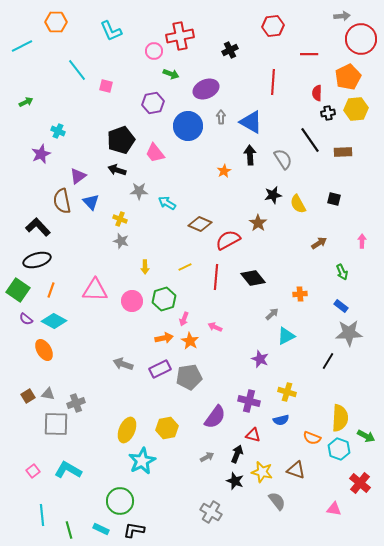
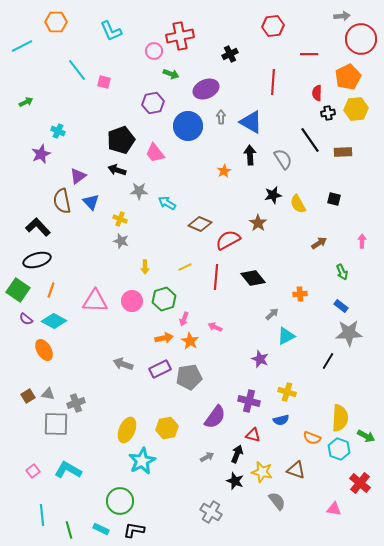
black cross at (230, 50): moved 4 px down
pink square at (106, 86): moved 2 px left, 4 px up
pink triangle at (95, 290): moved 11 px down
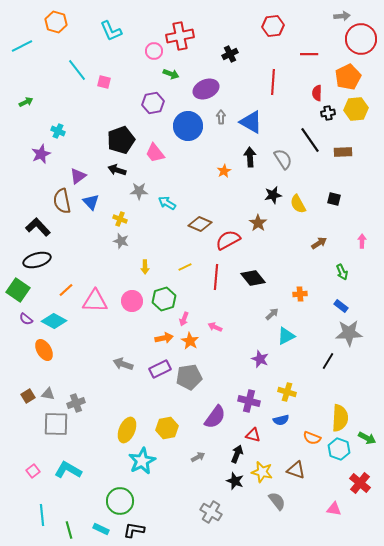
orange hexagon at (56, 22): rotated 15 degrees clockwise
black arrow at (250, 155): moved 2 px down
orange line at (51, 290): moved 15 px right; rotated 28 degrees clockwise
green arrow at (366, 436): moved 1 px right, 2 px down
gray arrow at (207, 457): moved 9 px left
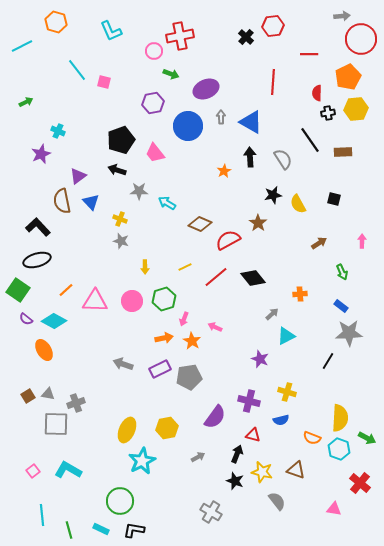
black cross at (230, 54): moved 16 px right, 17 px up; rotated 21 degrees counterclockwise
red line at (216, 277): rotated 45 degrees clockwise
orange star at (190, 341): moved 2 px right
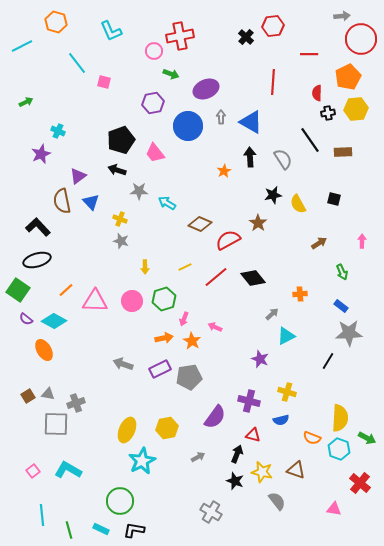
cyan line at (77, 70): moved 7 px up
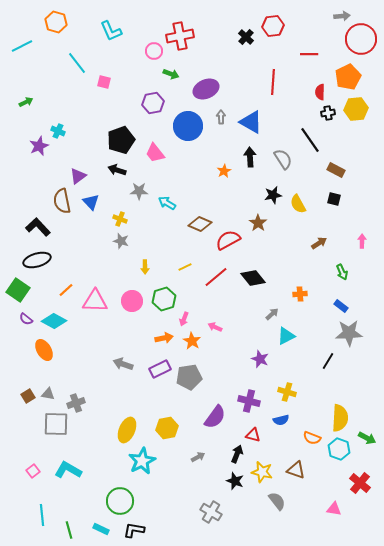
red semicircle at (317, 93): moved 3 px right, 1 px up
brown rectangle at (343, 152): moved 7 px left, 18 px down; rotated 30 degrees clockwise
purple star at (41, 154): moved 2 px left, 8 px up
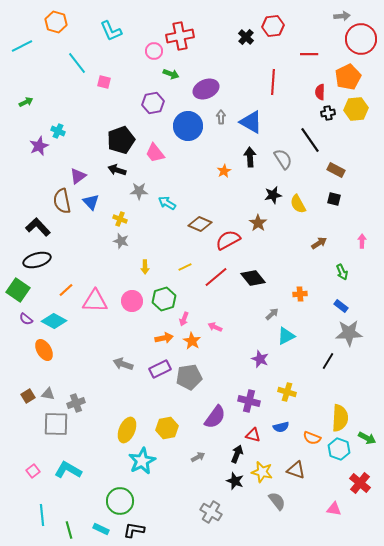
blue semicircle at (281, 420): moved 7 px down
